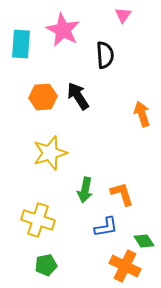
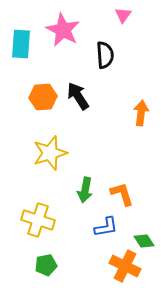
orange arrow: moved 1 px left, 1 px up; rotated 25 degrees clockwise
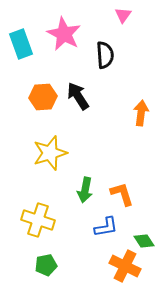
pink star: moved 1 px right, 4 px down
cyan rectangle: rotated 24 degrees counterclockwise
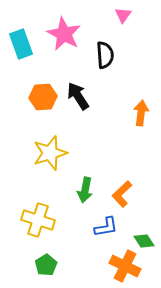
orange L-shape: rotated 116 degrees counterclockwise
green pentagon: rotated 20 degrees counterclockwise
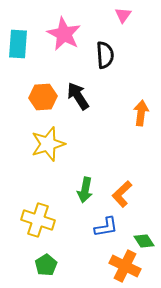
cyan rectangle: moved 3 px left; rotated 24 degrees clockwise
yellow star: moved 2 px left, 9 px up
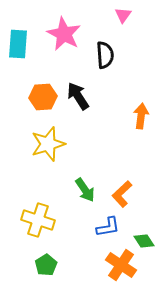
orange arrow: moved 3 px down
green arrow: rotated 45 degrees counterclockwise
blue L-shape: moved 2 px right
orange cross: moved 4 px left, 1 px up; rotated 8 degrees clockwise
